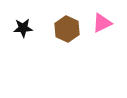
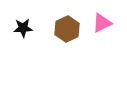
brown hexagon: rotated 10 degrees clockwise
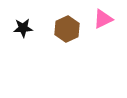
pink triangle: moved 1 px right, 4 px up
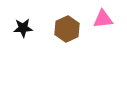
pink triangle: rotated 20 degrees clockwise
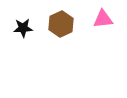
brown hexagon: moved 6 px left, 5 px up
